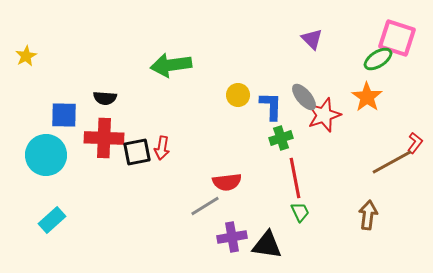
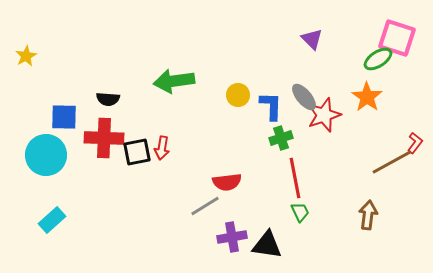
green arrow: moved 3 px right, 16 px down
black semicircle: moved 3 px right, 1 px down
blue square: moved 2 px down
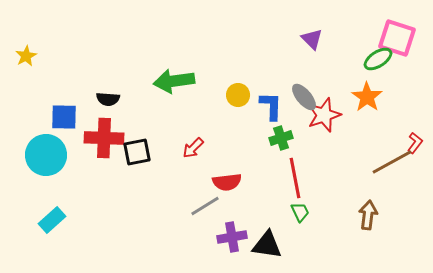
red arrow: moved 31 px right; rotated 35 degrees clockwise
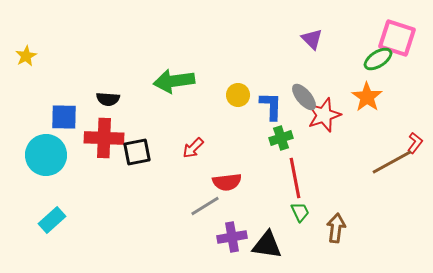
brown arrow: moved 32 px left, 13 px down
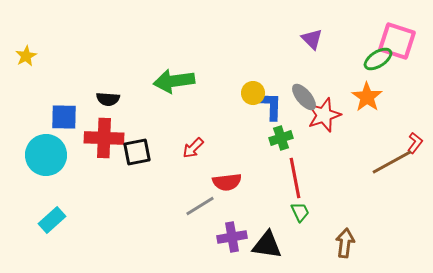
pink square: moved 3 px down
yellow circle: moved 15 px right, 2 px up
gray line: moved 5 px left
brown arrow: moved 9 px right, 15 px down
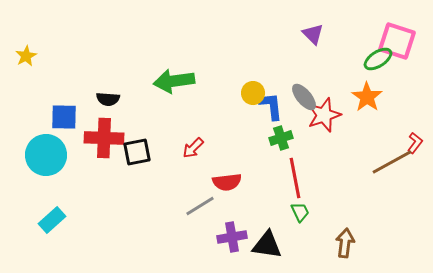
purple triangle: moved 1 px right, 5 px up
blue L-shape: rotated 8 degrees counterclockwise
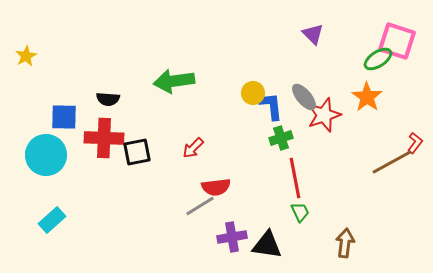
red semicircle: moved 11 px left, 5 px down
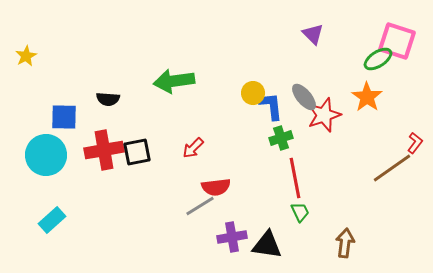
red cross: moved 12 px down; rotated 12 degrees counterclockwise
brown line: moved 6 px down; rotated 6 degrees counterclockwise
